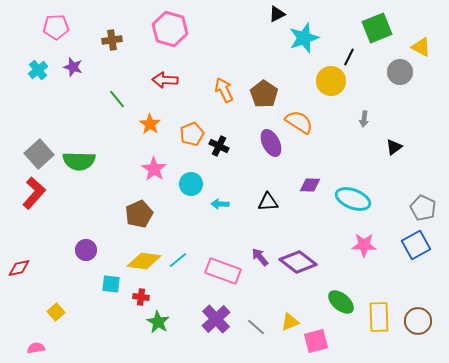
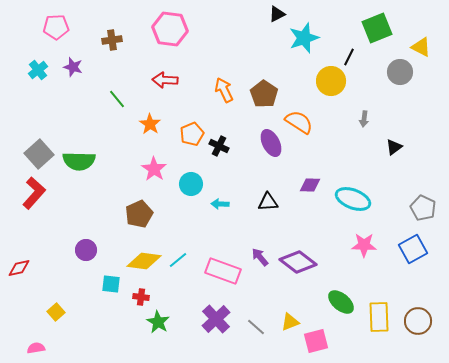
pink hexagon at (170, 29): rotated 8 degrees counterclockwise
blue square at (416, 245): moved 3 px left, 4 px down
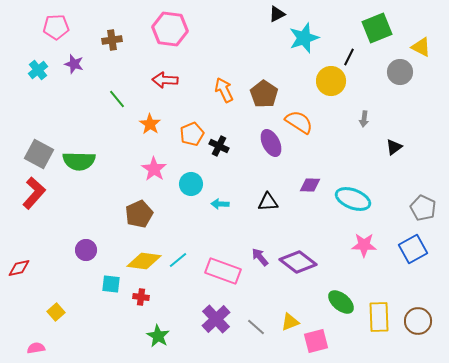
purple star at (73, 67): moved 1 px right, 3 px up
gray square at (39, 154): rotated 20 degrees counterclockwise
green star at (158, 322): moved 14 px down
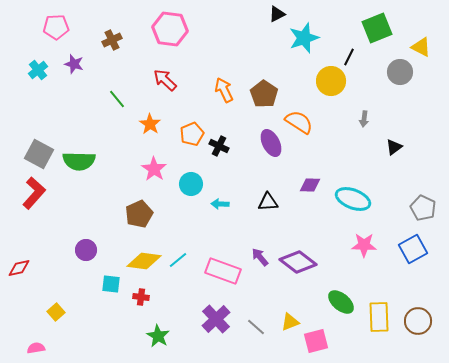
brown cross at (112, 40): rotated 18 degrees counterclockwise
red arrow at (165, 80): rotated 40 degrees clockwise
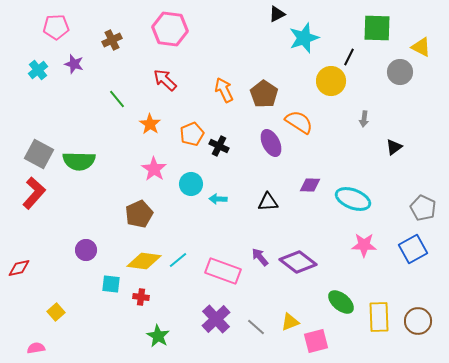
green square at (377, 28): rotated 24 degrees clockwise
cyan arrow at (220, 204): moved 2 px left, 5 px up
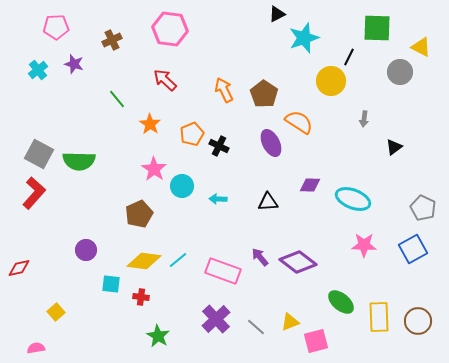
cyan circle at (191, 184): moved 9 px left, 2 px down
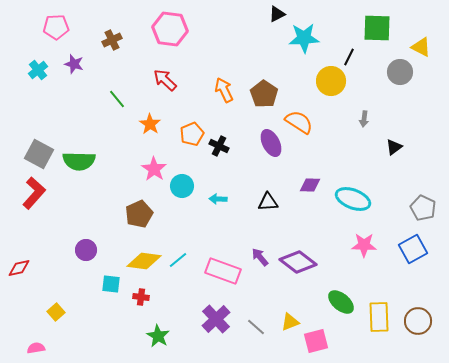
cyan star at (304, 38): rotated 16 degrees clockwise
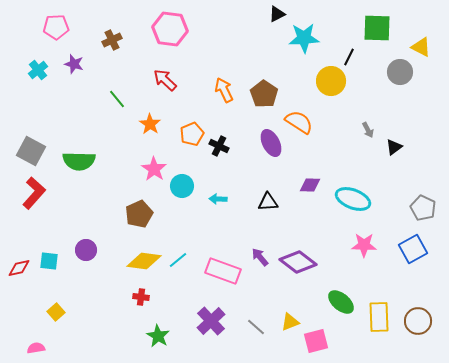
gray arrow at (364, 119): moved 4 px right, 11 px down; rotated 35 degrees counterclockwise
gray square at (39, 154): moved 8 px left, 3 px up
cyan square at (111, 284): moved 62 px left, 23 px up
purple cross at (216, 319): moved 5 px left, 2 px down
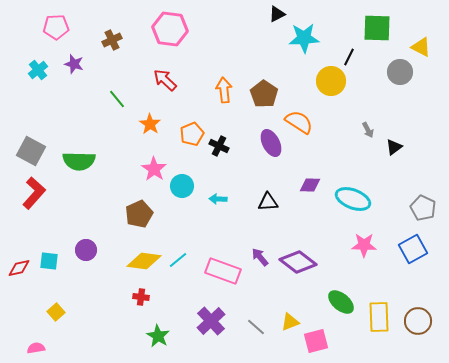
orange arrow at (224, 90): rotated 20 degrees clockwise
